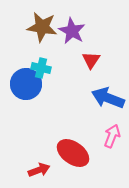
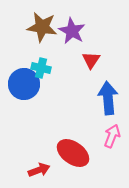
blue circle: moved 2 px left
blue arrow: rotated 64 degrees clockwise
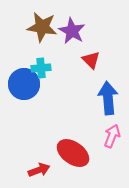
red triangle: rotated 18 degrees counterclockwise
cyan cross: rotated 18 degrees counterclockwise
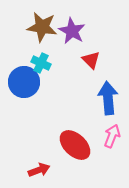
cyan cross: moved 5 px up; rotated 30 degrees clockwise
blue circle: moved 2 px up
red ellipse: moved 2 px right, 8 px up; rotated 8 degrees clockwise
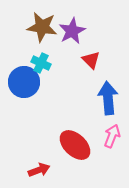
purple star: rotated 16 degrees clockwise
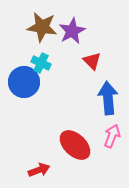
red triangle: moved 1 px right, 1 px down
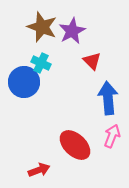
brown star: rotated 12 degrees clockwise
